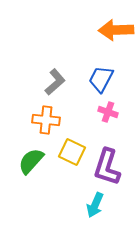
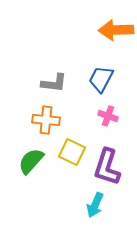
gray L-shape: moved 1 px left, 1 px down; rotated 48 degrees clockwise
pink cross: moved 4 px down
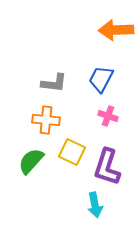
cyan arrow: rotated 35 degrees counterclockwise
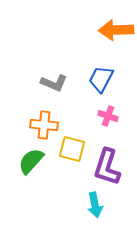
gray L-shape: rotated 16 degrees clockwise
orange cross: moved 2 px left, 5 px down
yellow square: moved 3 px up; rotated 12 degrees counterclockwise
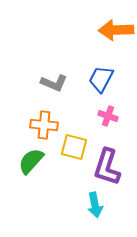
yellow square: moved 2 px right, 2 px up
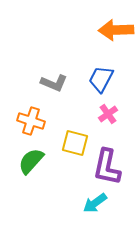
pink cross: moved 2 px up; rotated 36 degrees clockwise
orange cross: moved 13 px left, 4 px up; rotated 12 degrees clockwise
yellow square: moved 1 px right, 4 px up
purple L-shape: rotated 6 degrees counterclockwise
cyan arrow: moved 2 px up; rotated 65 degrees clockwise
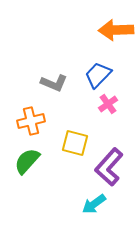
blue trapezoid: moved 3 px left, 4 px up; rotated 16 degrees clockwise
pink cross: moved 10 px up
orange cross: rotated 32 degrees counterclockwise
green semicircle: moved 4 px left
purple L-shape: moved 2 px right; rotated 30 degrees clockwise
cyan arrow: moved 1 px left, 1 px down
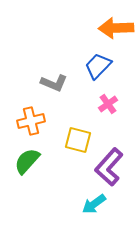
orange arrow: moved 2 px up
blue trapezoid: moved 9 px up
yellow square: moved 3 px right, 3 px up
